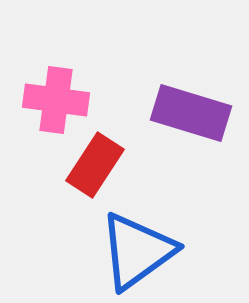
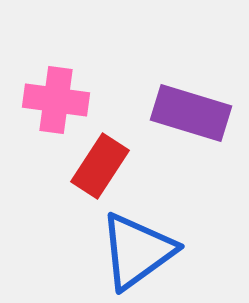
red rectangle: moved 5 px right, 1 px down
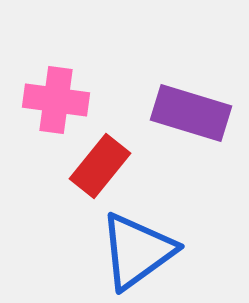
red rectangle: rotated 6 degrees clockwise
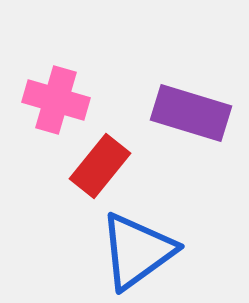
pink cross: rotated 8 degrees clockwise
